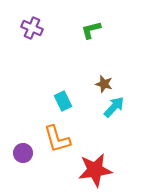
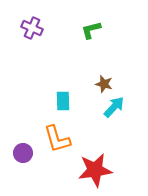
cyan rectangle: rotated 24 degrees clockwise
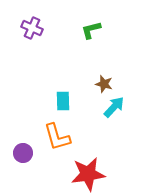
orange L-shape: moved 2 px up
red star: moved 7 px left, 4 px down
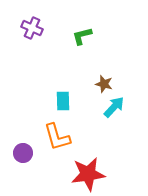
green L-shape: moved 9 px left, 6 px down
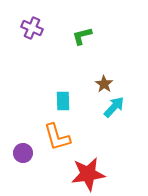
brown star: rotated 18 degrees clockwise
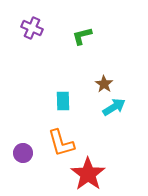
cyan arrow: rotated 15 degrees clockwise
orange L-shape: moved 4 px right, 6 px down
red star: rotated 28 degrees counterclockwise
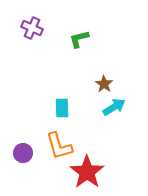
green L-shape: moved 3 px left, 3 px down
cyan rectangle: moved 1 px left, 7 px down
orange L-shape: moved 2 px left, 3 px down
red star: moved 1 px left, 2 px up
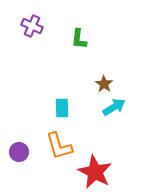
purple cross: moved 2 px up
green L-shape: rotated 70 degrees counterclockwise
purple circle: moved 4 px left, 1 px up
red star: moved 8 px right; rotated 8 degrees counterclockwise
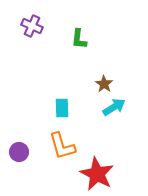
orange L-shape: moved 3 px right
red star: moved 2 px right, 2 px down
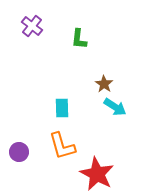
purple cross: rotated 15 degrees clockwise
cyan arrow: moved 1 px right; rotated 65 degrees clockwise
